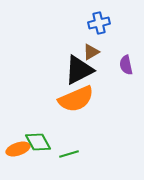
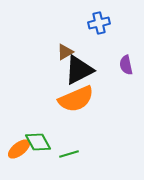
brown triangle: moved 26 px left
orange ellipse: moved 1 px right; rotated 20 degrees counterclockwise
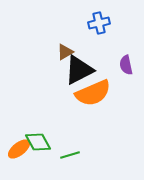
orange semicircle: moved 17 px right, 6 px up
green line: moved 1 px right, 1 px down
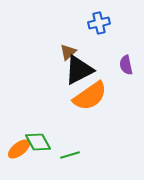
brown triangle: moved 3 px right; rotated 12 degrees counterclockwise
orange semicircle: moved 3 px left, 3 px down; rotated 12 degrees counterclockwise
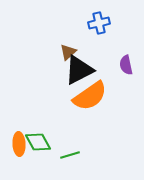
orange ellipse: moved 5 px up; rotated 55 degrees counterclockwise
